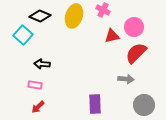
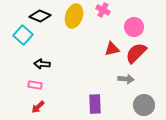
red triangle: moved 13 px down
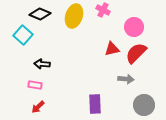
black diamond: moved 2 px up
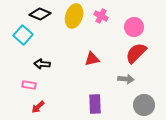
pink cross: moved 2 px left, 6 px down
red triangle: moved 20 px left, 10 px down
pink rectangle: moved 6 px left
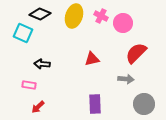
pink circle: moved 11 px left, 4 px up
cyan square: moved 2 px up; rotated 18 degrees counterclockwise
gray circle: moved 1 px up
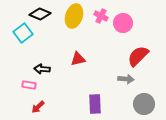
cyan square: rotated 30 degrees clockwise
red semicircle: moved 2 px right, 3 px down
red triangle: moved 14 px left
black arrow: moved 5 px down
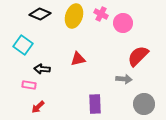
pink cross: moved 2 px up
cyan square: moved 12 px down; rotated 18 degrees counterclockwise
gray arrow: moved 2 px left
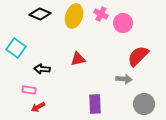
cyan square: moved 7 px left, 3 px down
pink rectangle: moved 5 px down
red arrow: rotated 16 degrees clockwise
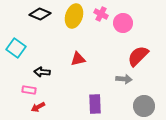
black arrow: moved 3 px down
gray circle: moved 2 px down
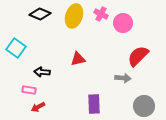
gray arrow: moved 1 px left, 1 px up
purple rectangle: moved 1 px left
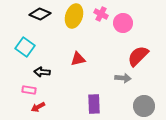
cyan square: moved 9 px right, 1 px up
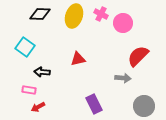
black diamond: rotated 20 degrees counterclockwise
purple rectangle: rotated 24 degrees counterclockwise
